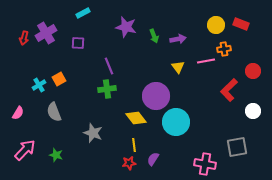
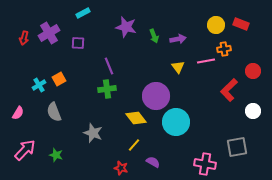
purple cross: moved 3 px right
yellow line: rotated 48 degrees clockwise
purple semicircle: moved 3 px down; rotated 88 degrees clockwise
red star: moved 8 px left, 5 px down; rotated 24 degrees clockwise
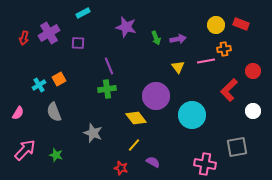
green arrow: moved 2 px right, 2 px down
cyan circle: moved 16 px right, 7 px up
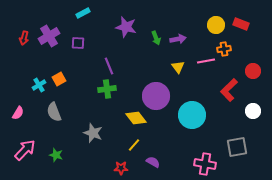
purple cross: moved 3 px down
red star: rotated 16 degrees counterclockwise
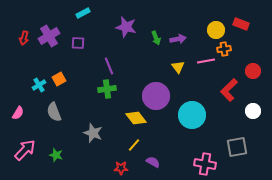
yellow circle: moved 5 px down
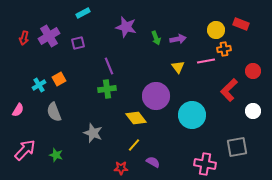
purple square: rotated 16 degrees counterclockwise
pink semicircle: moved 3 px up
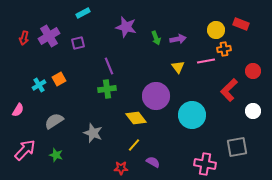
gray semicircle: moved 9 px down; rotated 78 degrees clockwise
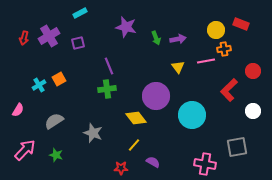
cyan rectangle: moved 3 px left
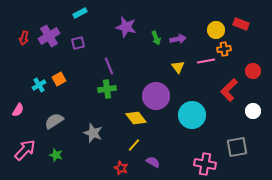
red star: rotated 24 degrees clockwise
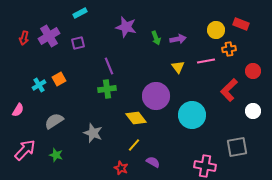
orange cross: moved 5 px right
pink cross: moved 2 px down
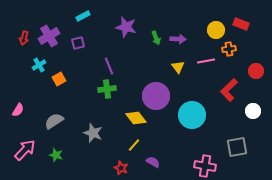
cyan rectangle: moved 3 px right, 3 px down
purple arrow: rotated 14 degrees clockwise
red circle: moved 3 px right
cyan cross: moved 20 px up
